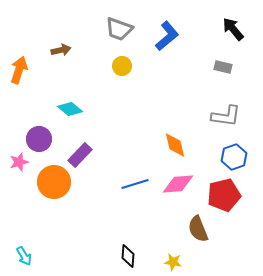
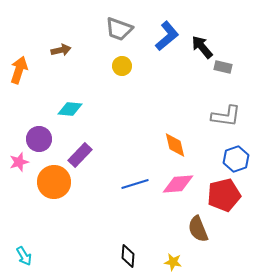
black arrow: moved 31 px left, 18 px down
cyan diamond: rotated 35 degrees counterclockwise
blue hexagon: moved 2 px right, 2 px down
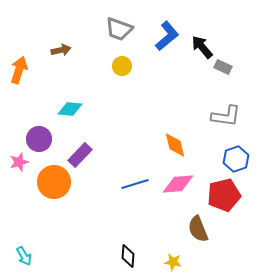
gray rectangle: rotated 12 degrees clockwise
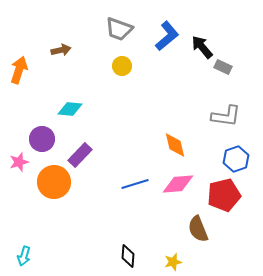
purple circle: moved 3 px right
cyan arrow: rotated 48 degrees clockwise
yellow star: rotated 24 degrees counterclockwise
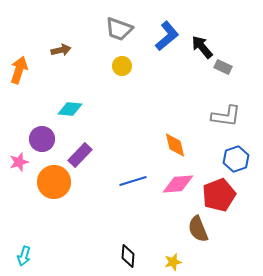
blue line: moved 2 px left, 3 px up
red pentagon: moved 5 px left; rotated 8 degrees counterclockwise
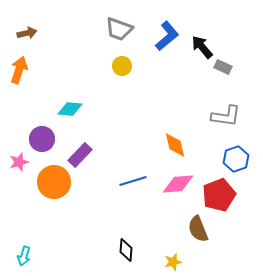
brown arrow: moved 34 px left, 17 px up
black diamond: moved 2 px left, 6 px up
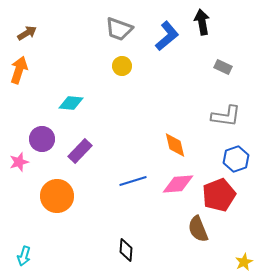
brown arrow: rotated 18 degrees counterclockwise
black arrow: moved 25 px up; rotated 30 degrees clockwise
cyan diamond: moved 1 px right, 6 px up
purple rectangle: moved 4 px up
orange circle: moved 3 px right, 14 px down
yellow star: moved 71 px right; rotated 12 degrees counterclockwise
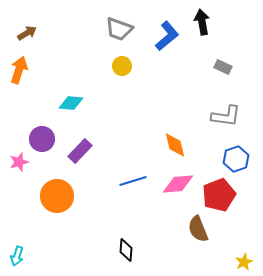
cyan arrow: moved 7 px left
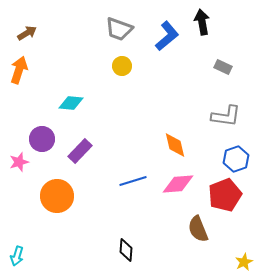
red pentagon: moved 6 px right
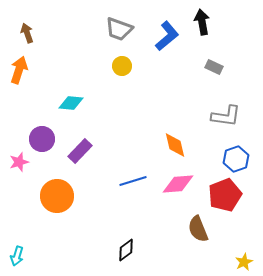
brown arrow: rotated 78 degrees counterclockwise
gray rectangle: moved 9 px left
black diamond: rotated 50 degrees clockwise
